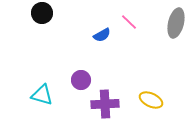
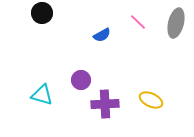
pink line: moved 9 px right
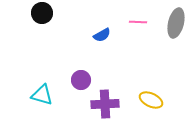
pink line: rotated 42 degrees counterclockwise
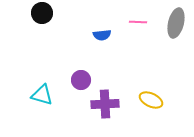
blue semicircle: rotated 24 degrees clockwise
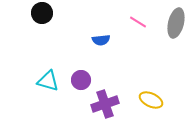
pink line: rotated 30 degrees clockwise
blue semicircle: moved 1 px left, 5 px down
cyan triangle: moved 6 px right, 14 px up
purple cross: rotated 16 degrees counterclockwise
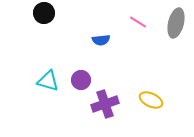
black circle: moved 2 px right
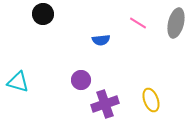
black circle: moved 1 px left, 1 px down
pink line: moved 1 px down
cyan triangle: moved 30 px left, 1 px down
yellow ellipse: rotated 45 degrees clockwise
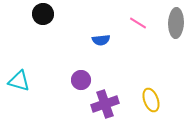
gray ellipse: rotated 12 degrees counterclockwise
cyan triangle: moved 1 px right, 1 px up
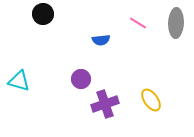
purple circle: moved 1 px up
yellow ellipse: rotated 15 degrees counterclockwise
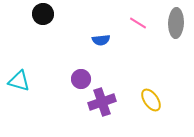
purple cross: moved 3 px left, 2 px up
